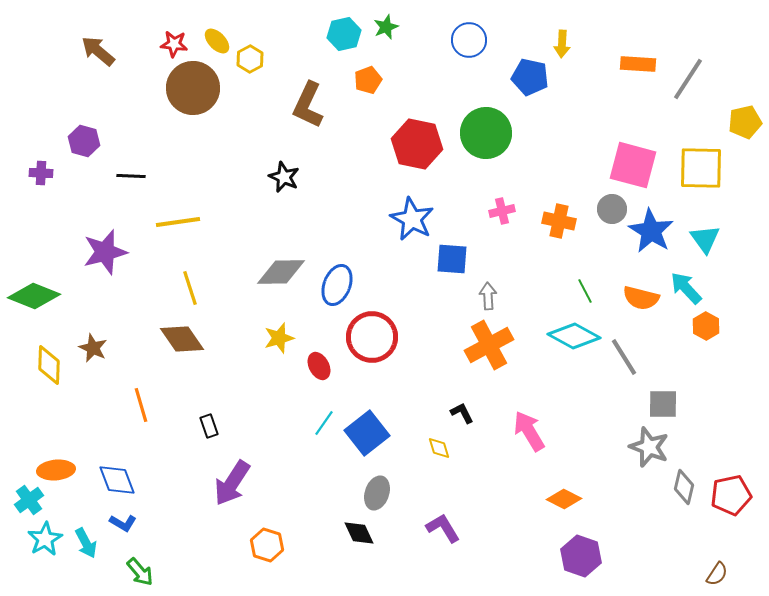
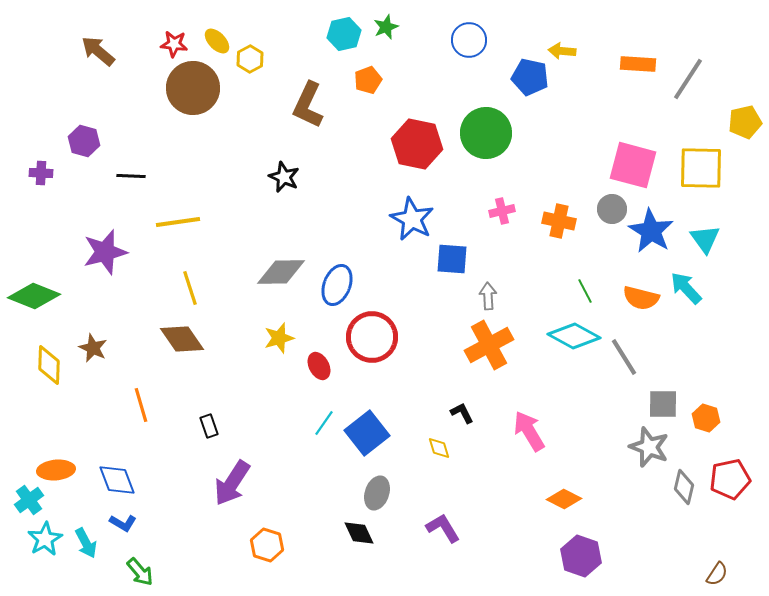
yellow arrow at (562, 44): moved 7 px down; rotated 92 degrees clockwise
orange hexagon at (706, 326): moved 92 px down; rotated 12 degrees counterclockwise
red pentagon at (731, 495): moved 1 px left, 16 px up
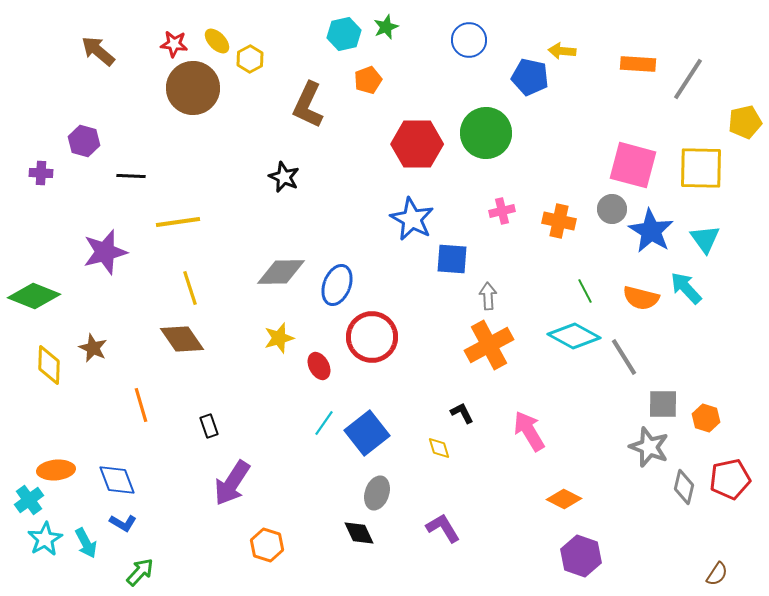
red hexagon at (417, 144): rotated 12 degrees counterclockwise
green arrow at (140, 572): rotated 96 degrees counterclockwise
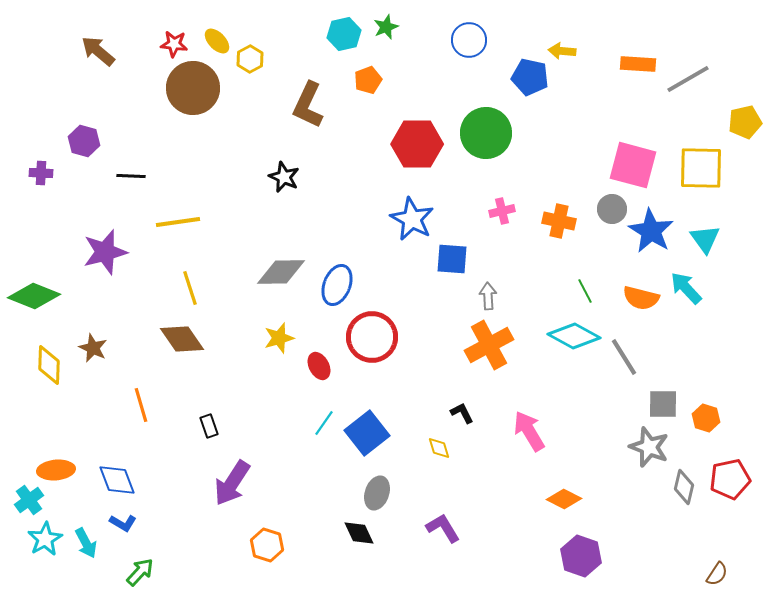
gray line at (688, 79): rotated 27 degrees clockwise
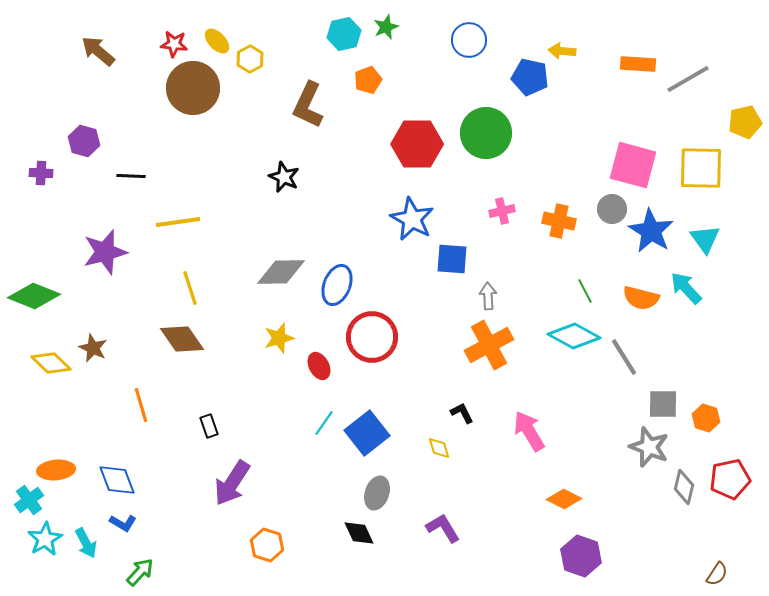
yellow diamond at (49, 365): moved 2 px right, 2 px up; rotated 48 degrees counterclockwise
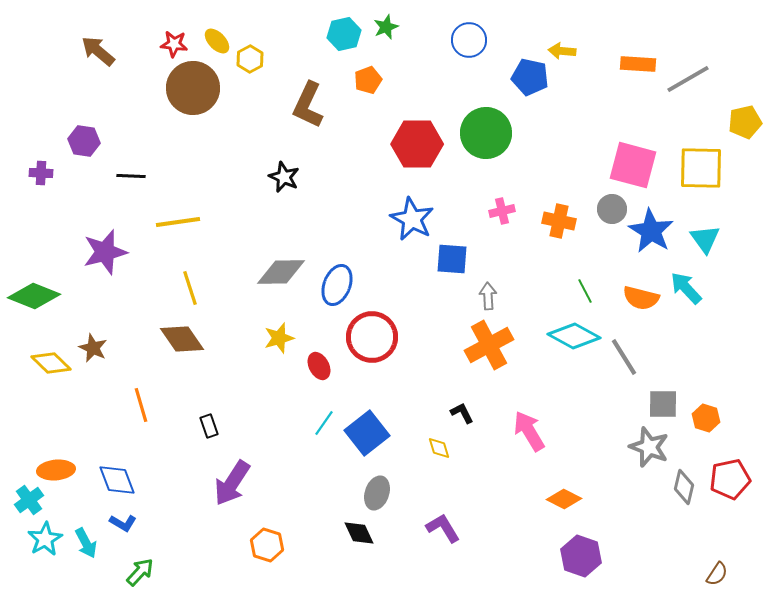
purple hexagon at (84, 141): rotated 8 degrees counterclockwise
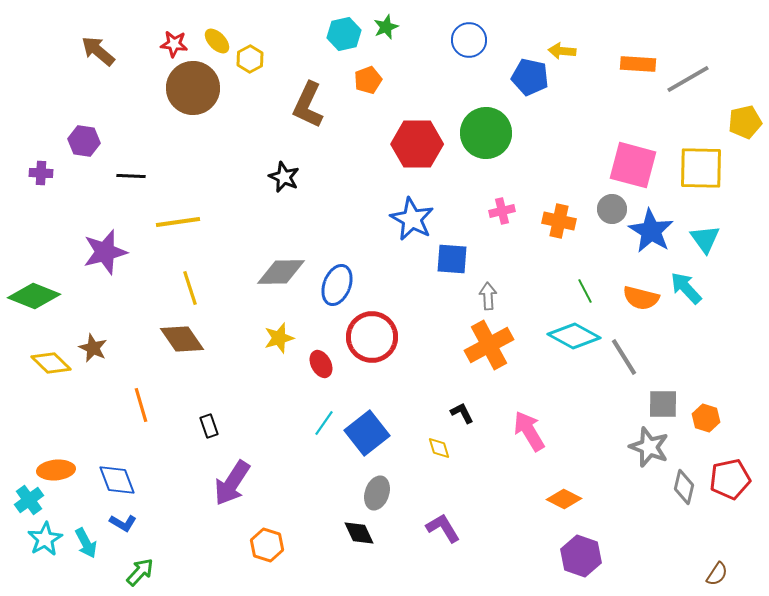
red ellipse at (319, 366): moved 2 px right, 2 px up
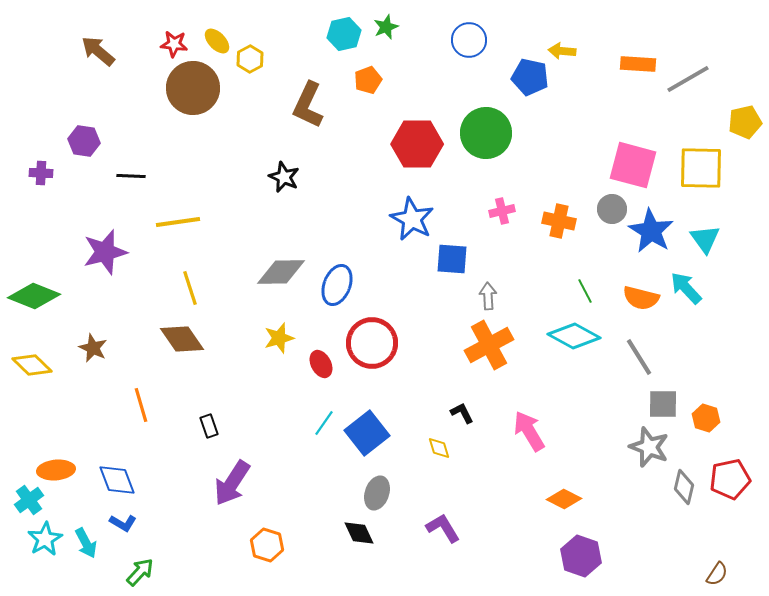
red circle at (372, 337): moved 6 px down
gray line at (624, 357): moved 15 px right
yellow diamond at (51, 363): moved 19 px left, 2 px down
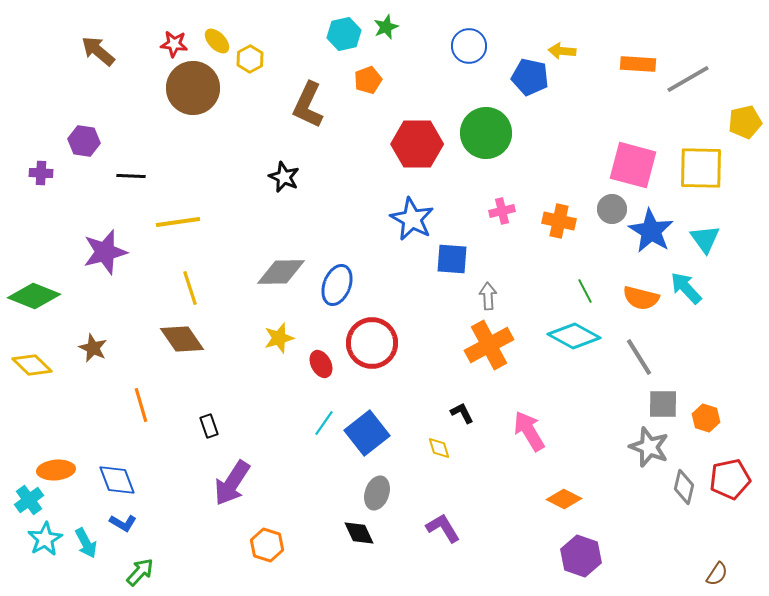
blue circle at (469, 40): moved 6 px down
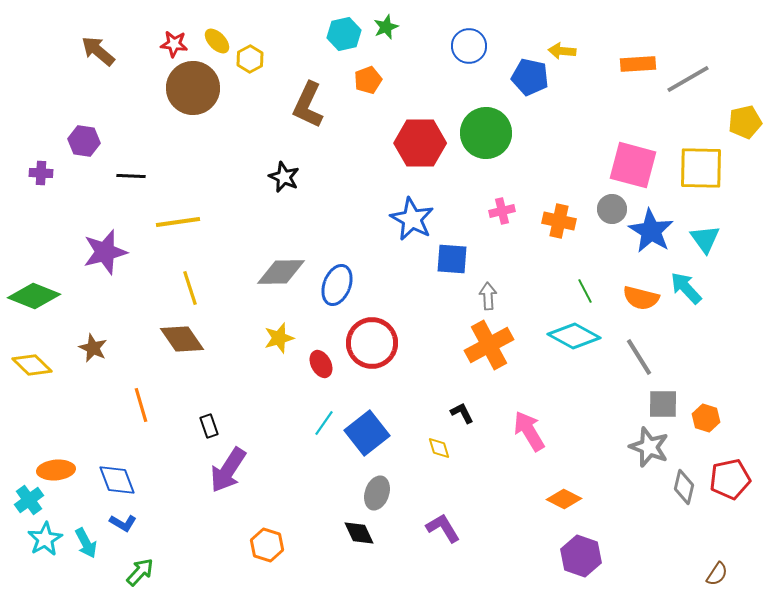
orange rectangle at (638, 64): rotated 8 degrees counterclockwise
red hexagon at (417, 144): moved 3 px right, 1 px up
purple arrow at (232, 483): moved 4 px left, 13 px up
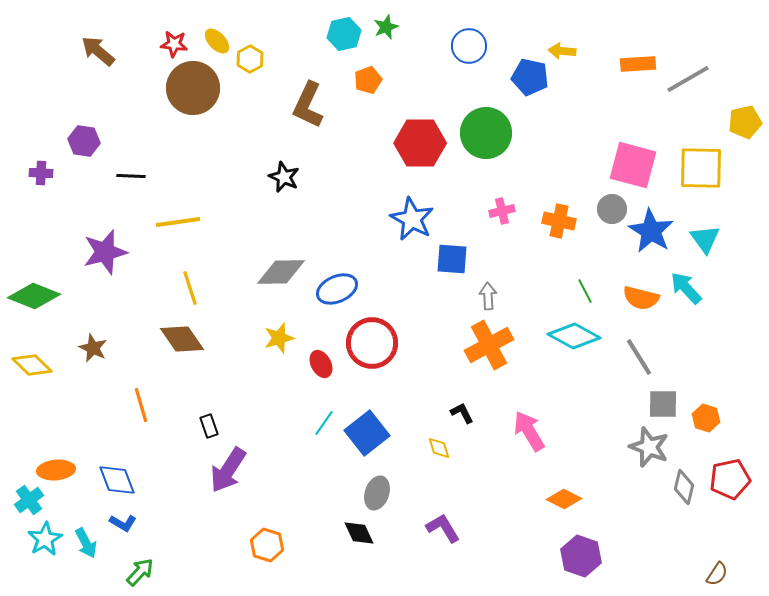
blue ellipse at (337, 285): moved 4 px down; rotated 45 degrees clockwise
